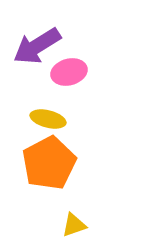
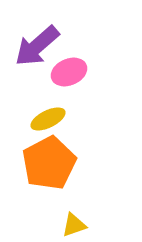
purple arrow: rotated 9 degrees counterclockwise
pink ellipse: rotated 8 degrees counterclockwise
yellow ellipse: rotated 40 degrees counterclockwise
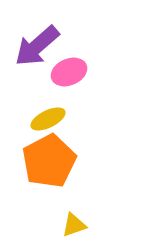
orange pentagon: moved 2 px up
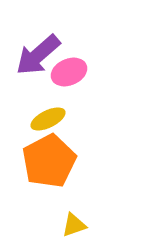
purple arrow: moved 1 px right, 9 px down
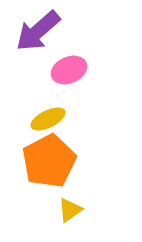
purple arrow: moved 24 px up
pink ellipse: moved 2 px up
yellow triangle: moved 4 px left, 15 px up; rotated 16 degrees counterclockwise
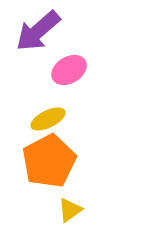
pink ellipse: rotated 8 degrees counterclockwise
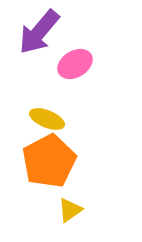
purple arrow: moved 1 px right, 1 px down; rotated 9 degrees counterclockwise
pink ellipse: moved 6 px right, 6 px up
yellow ellipse: moved 1 px left; rotated 48 degrees clockwise
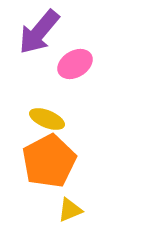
yellow triangle: rotated 12 degrees clockwise
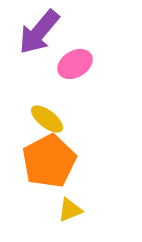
yellow ellipse: rotated 16 degrees clockwise
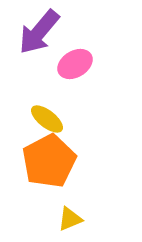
yellow triangle: moved 9 px down
